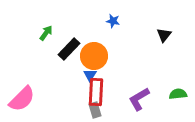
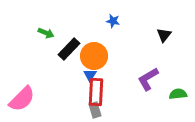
green arrow: rotated 77 degrees clockwise
purple L-shape: moved 9 px right, 20 px up
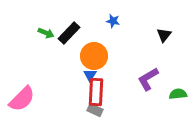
black rectangle: moved 16 px up
gray rectangle: rotated 49 degrees counterclockwise
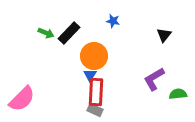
purple L-shape: moved 6 px right
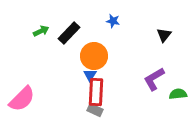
green arrow: moved 5 px left, 2 px up; rotated 49 degrees counterclockwise
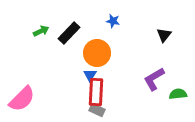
orange circle: moved 3 px right, 3 px up
gray rectangle: moved 2 px right
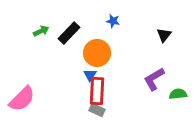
red rectangle: moved 1 px right, 1 px up
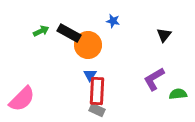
black rectangle: rotated 75 degrees clockwise
orange circle: moved 9 px left, 8 px up
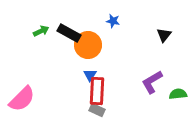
purple L-shape: moved 2 px left, 3 px down
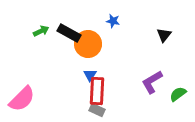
orange circle: moved 1 px up
green semicircle: rotated 30 degrees counterclockwise
